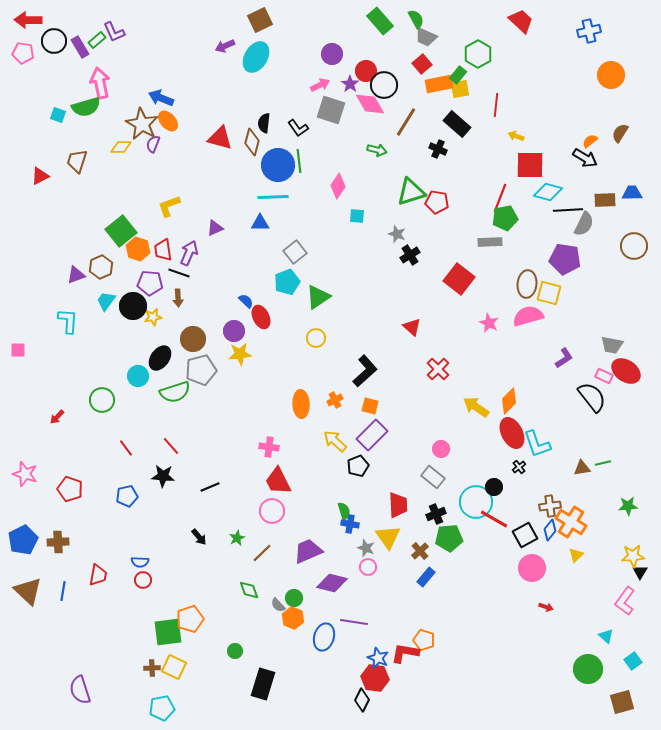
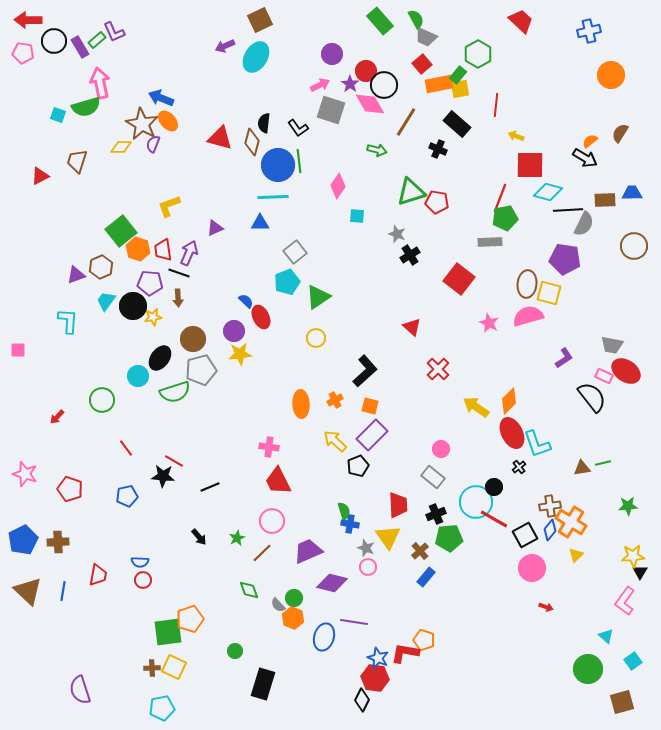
red line at (171, 446): moved 3 px right, 15 px down; rotated 18 degrees counterclockwise
pink circle at (272, 511): moved 10 px down
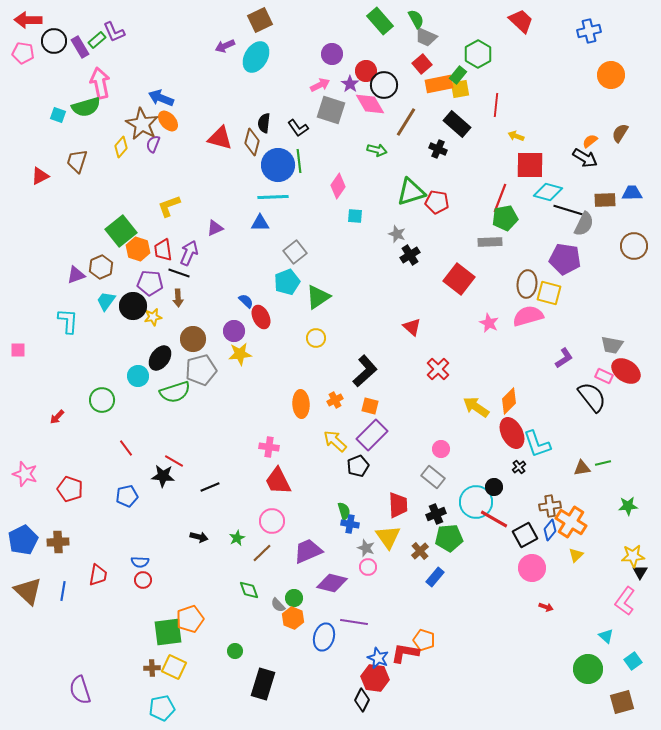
yellow diamond at (121, 147): rotated 50 degrees counterclockwise
black line at (568, 210): rotated 20 degrees clockwise
cyan square at (357, 216): moved 2 px left
black arrow at (199, 537): rotated 36 degrees counterclockwise
blue rectangle at (426, 577): moved 9 px right
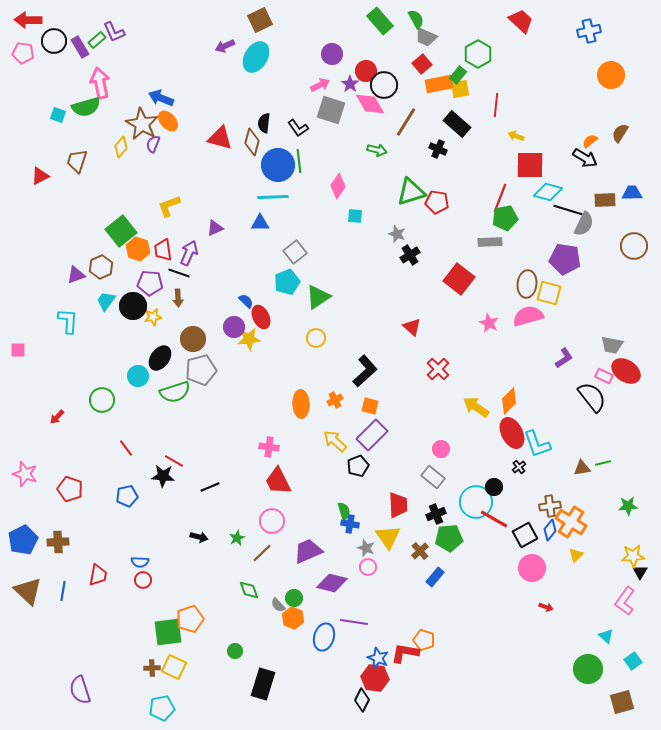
purple circle at (234, 331): moved 4 px up
yellow star at (240, 354): moved 9 px right, 15 px up
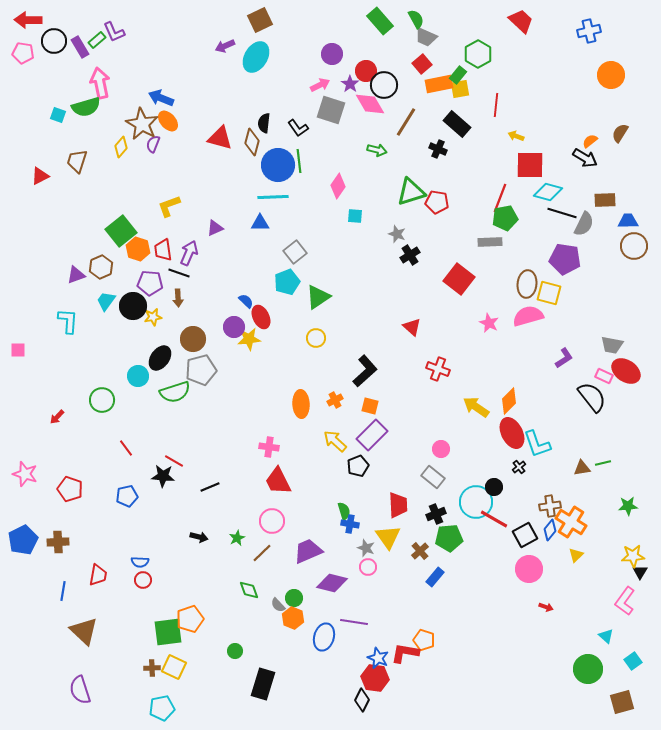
blue trapezoid at (632, 193): moved 4 px left, 28 px down
black line at (568, 210): moved 6 px left, 3 px down
red cross at (438, 369): rotated 25 degrees counterclockwise
pink circle at (532, 568): moved 3 px left, 1 px down
brown triangle at (28, 591): moved 56 px right, 40 px down
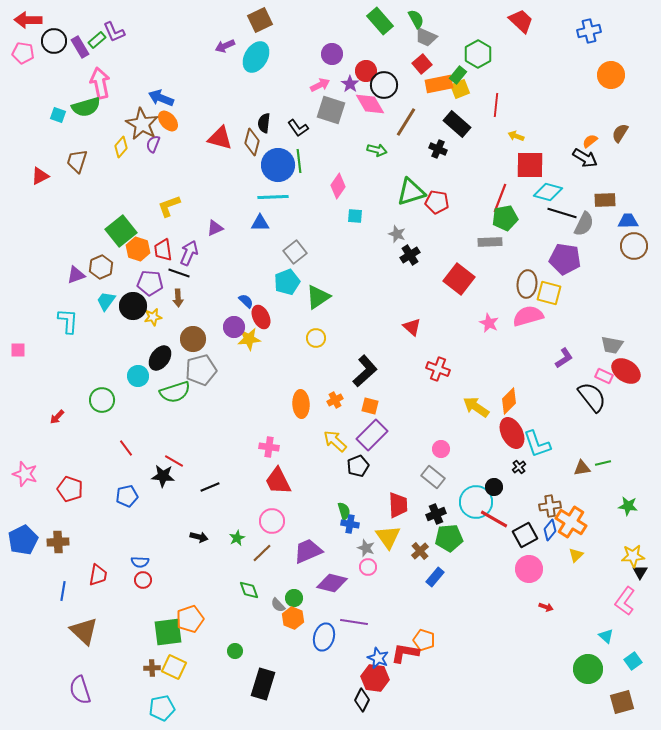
yellow square at (460, 89): rotated 12 degrees counterclockwise
green star at (628, 506): rotated 12 degrees clockwise
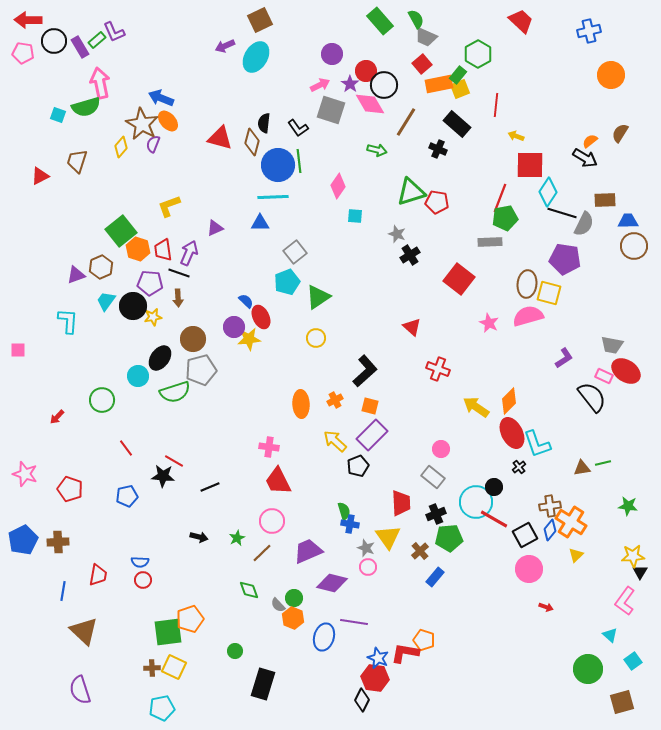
cyan diamond at (548, 192): rotated 72 degrees counterclockwise
red trapezoid at (398, 505): moved 3 px right, 2 px up
cyan triangle at (606, 636): moved 4 px right, 1 px up
